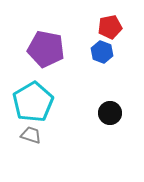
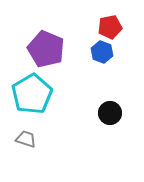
purple pentagon: rotated 12 degrees clockwise
cyan pentagon: moved 1 px left, 8 px up
gray trapezoid: moved 5 px left, 4 px down
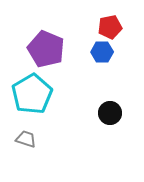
blue hexagon: rotated 20 degrees counterclockwise
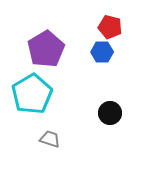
red pentagon: rotated 25 degrees clockwise
purple pentagon: rotated 18 degrees clockwise
gray trapezoid: moved 24 px right
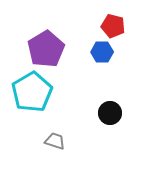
red pentagon: moved 3 px right, 1 px up
cyan pentagon: moved 2 px up
gray trapezoid: moved 5 px right, 2 px down
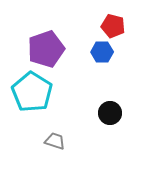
purple pentagon: rotated 12 degrees clockwise
cyan pentagon: rotated 9 degrees counterclockwise
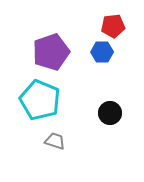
red pentagon: rotated 20 degrees counterclockwise
purple pentagon: moved 5 px right, 3 px down
cyan pentagon: moved 8 px right, 8 px down; rotated 9 degrees counterclockwise
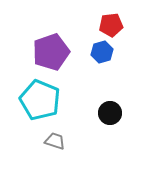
red pentagon: moved 2 px left, 1 px up
blue hexagon: rotated 15 degrees counterclockwise
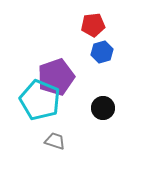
red pentagon: moved 18 px left
purple pentagon: moved 5 px right, 25 px down
black circle: moved 7 px left, 5 px up
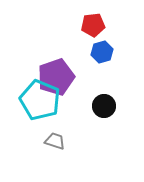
black circle: moved 1 px right, 2 px up
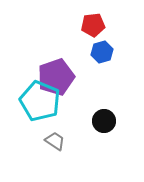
cyan pentagon: moved 1 px down
black circle: moved 15 px down
gray trapezoid: rotated 15 degrees clockwise
